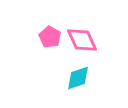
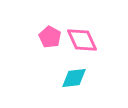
cyan diamond: moved 4 px left; rotated 12 degrees clockwise
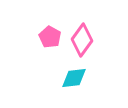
pink diamond: rotated 60 degrees clockwise
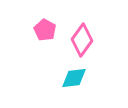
pink pentagon: moved 5 px left, 7 px up
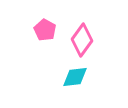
cyan diamond: moved 1 px right, 1 px up
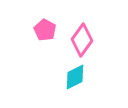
cyan diamond: rotated 20 degrees counterclockwise
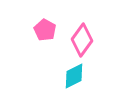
cyan diamond: moved 1 px left, 1 px up
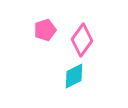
pink pentagon: rotated 25 degrees clockwise
